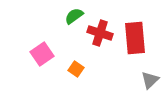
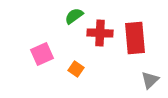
red cross: rotated 15 degrees counterclockwise
pink square: rotated 10 degrees clockwise
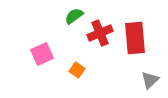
red cross: rotated 25 degrees counterclockwise
orange square: moved 1 px right, 1 px down
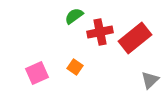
red cross: moved 1 px up; rotated 10 degrees clockwise
red rectangle: rotated 56 degrees clockwise
pink square: moved 5 px left, 19 px down
orange square: moved 2 px left, 3 px up
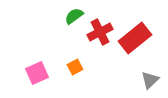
red cross: rotated 15 degrees counterclockwise
orange square: rotated 28 degrees clockwise
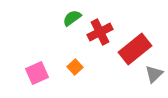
green semicircle: moved 2 px left, 2 px down
red rectangle: moved 11 px down
orange square: rotated 14 degrees counterclockwise
gray triangle: moved 4 px right, 6 px up
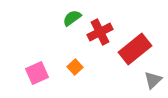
gray triangle: moved 1 px left, 6 px down
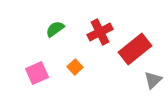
green semicircle: moved 17 px left, 11 px down
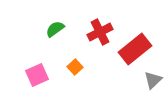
pink square: moved 2 px down
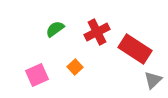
red cross: moved 3 px left
red rectangle: rotated 72 degrees clockwise
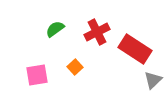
pink square: rotated 15 degrees clockwise
